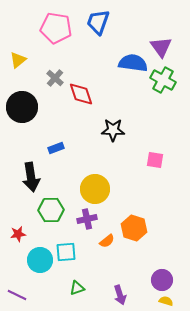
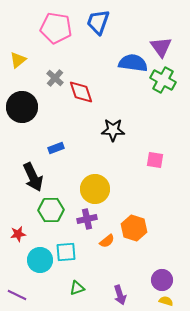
red diamond: moved 2 px up
black arrow: moved 2 px right; rotated 16 degrees counterclockwise
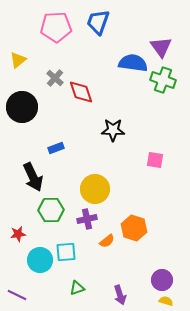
pink pentagon: moved 1 px up; rotated 12 degrees counterclockwise
green cross: rotated 10 degrees counterclockwise
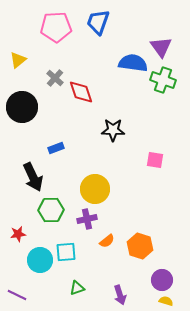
orange hexagon: moved 6 px right, 18 px down
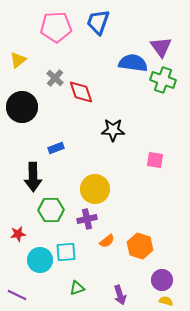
black arrow: rotated 24 degrees clockwise
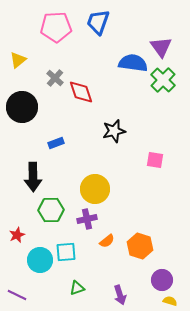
green cross: rotated 25 degrees clockwise
black star: moved 1 px right, 1 px down; rotated 15 degrees counterclockwise
blue rectangle: moved 5 px up
red star: moved 1 px left, 1 px down; rotated 14 degrees counterclockwise
yellow semicircle: moved 4 px right
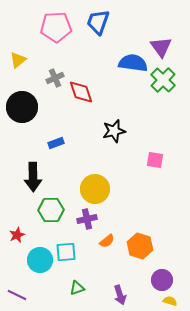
gray cross: rotated 24 degrees clockwise
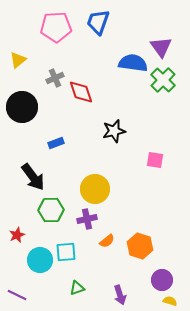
black arrow: rotated 36 degrees counterclockwise
